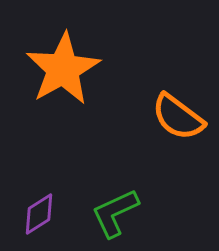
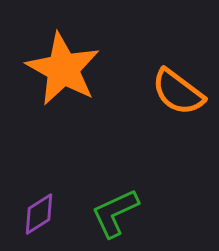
orange star: rotated 14 degrees counterclockwise
orange semicircle: moved 25 px up
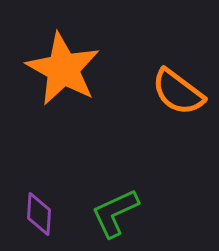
purple diamond: rotated 54 degrees counterclockwise
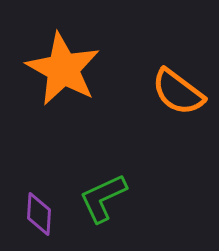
green L-shape: moved 12 px left, 15 px up
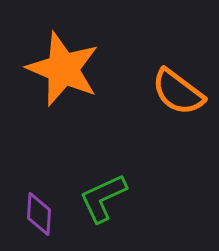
orange star: rotated 6 degrees counterclockwise
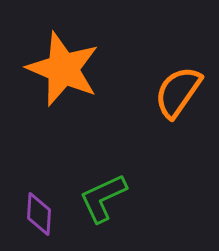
orange semicircle: rotated 88 degrees clockwise
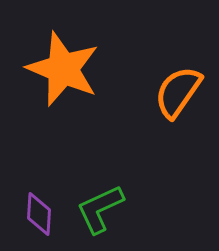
green L-shape: moved 3 px left, 11 px down
